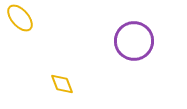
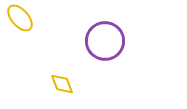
purple circle: moved 29 px left
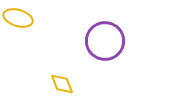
yellow ellipse: moved 2 px left; rotated 32 degrees counterclockwise
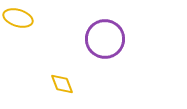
purple circle: moved 2 px up
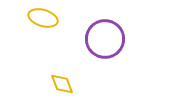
yellow ellipse: moved 25 px right
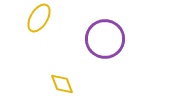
yellow ellipse: moved 4 px left; rotated 76 degrees counterclockwise
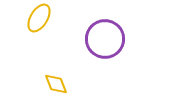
yellow diamond: moved 6 px left
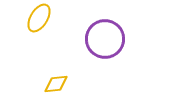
yellow diamond: rotated 75 degrees counterclockwise
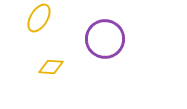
yellow diamond: moved 5 px left, 17 px up; rotated 10 degrees clockwise
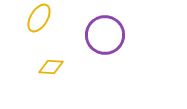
purple circle: moved 4 px up
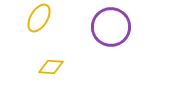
purple circle: moved 6 px right, 8 px up
